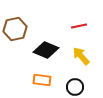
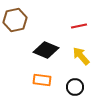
brown hexagon: moved 9 px up
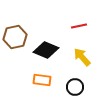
brown hexagon: moved 17 px down
yellow arrow: moved 1 px right, 1 px down
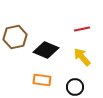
red line: moved 3 px right, 3 px down
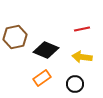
yellow arrow: rotated 42 degrees counterclockwise
orange rectangle: moved 2 px up; rotated 42 degrees counterclockwise
black circle: moved 3 px up
